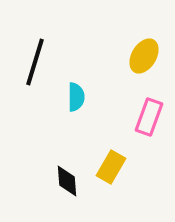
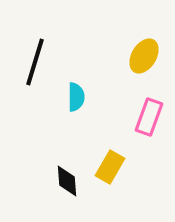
yellow rectangle: moved 1 px left
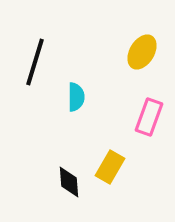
yellow ellipse: moved 2 px left, 4 px up
black diamond: moved 2 px right, 1 px down
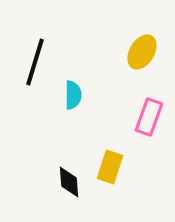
cyan semicircle: moved 3 px left, 2 px up
yellow rectangle: rotated 12 degrees counterclockwise
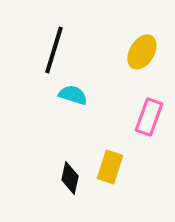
black line: moved 19 px right, 12 px up
cyan semicircle: rotated 72 degrees counterclockwise
black diamond: moved 1 px right, 4 px up; rotated 16 degrees clockwise
